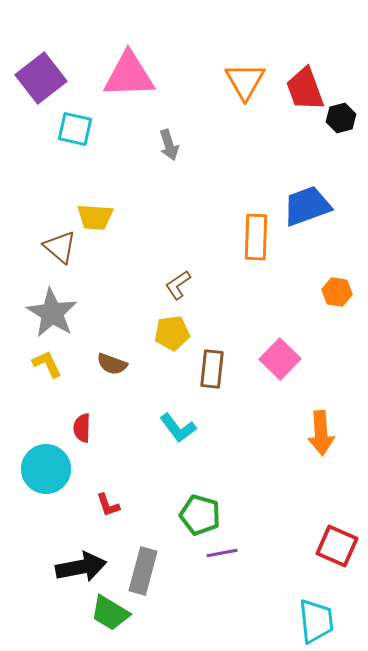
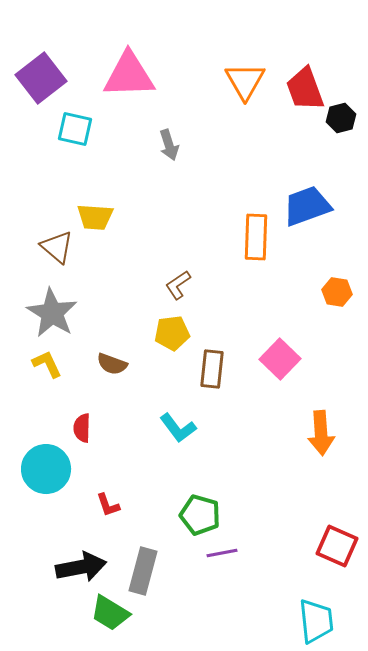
brown triangle: moved 3 px left
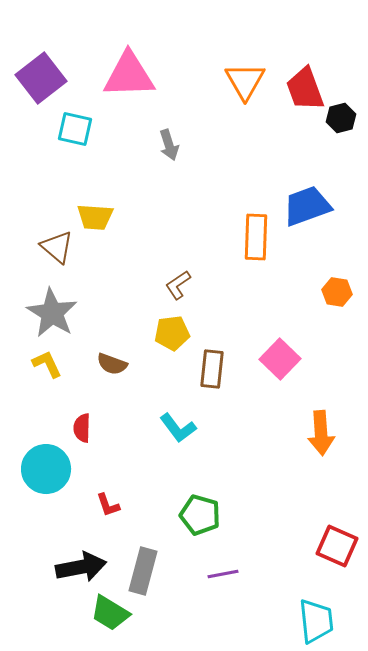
purple line: moved 1 px right, 21 px down
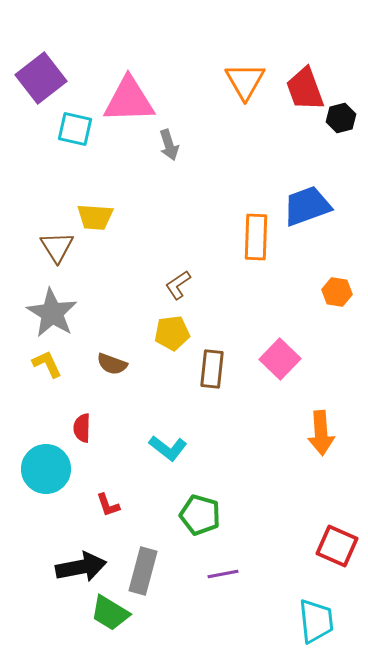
pink triangle: moved 25 px down
brown triangle: rotated 18 degrees clockwise
cyan L-shape: moved 10 px left, 20 px down; rotated 15 degrees counterclockwise
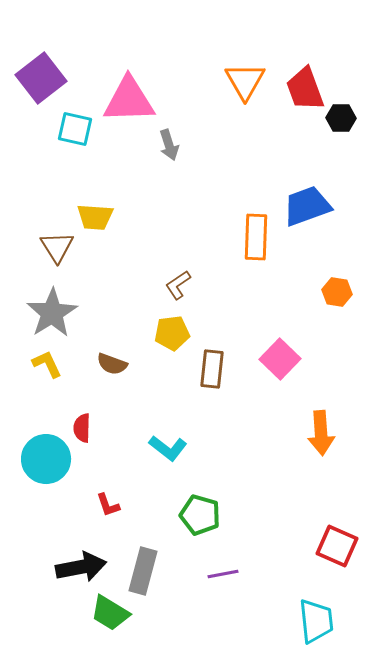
black hexagon: rotated 16 degrees clockwise
gray star: rotated 9 degrees clockwise
cyan circle: moved 10 px up
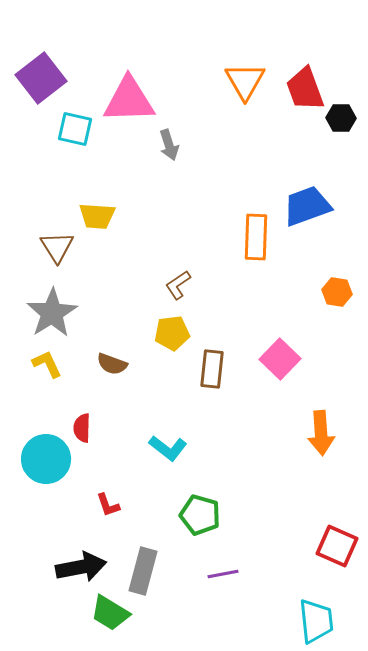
yellow trapezoid: moved 2 px right, 1 px up
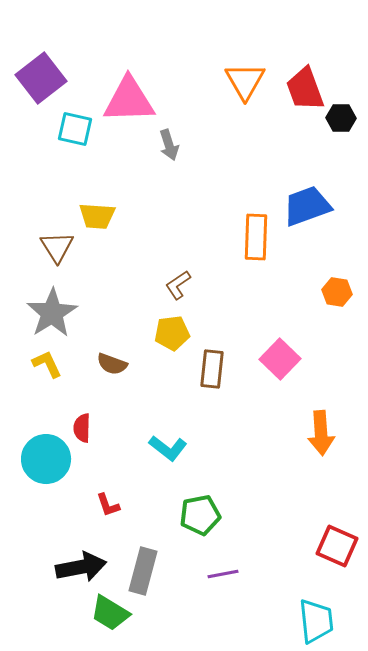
green pentagon: rotated 27 degrees counterclockwise
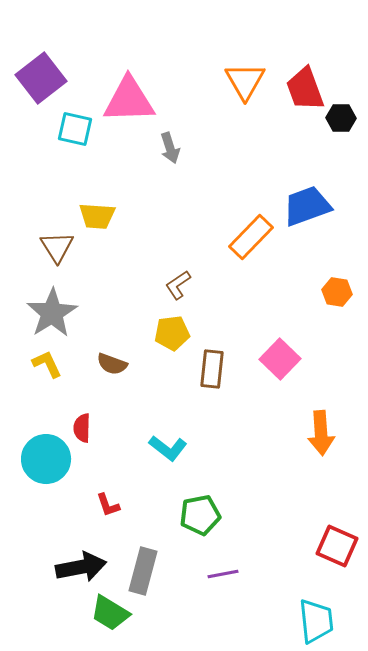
gray arrow: moved 1 px right, 3 px down
orange rectangle: moved 5 px left; rotated 42 degrees clockwise
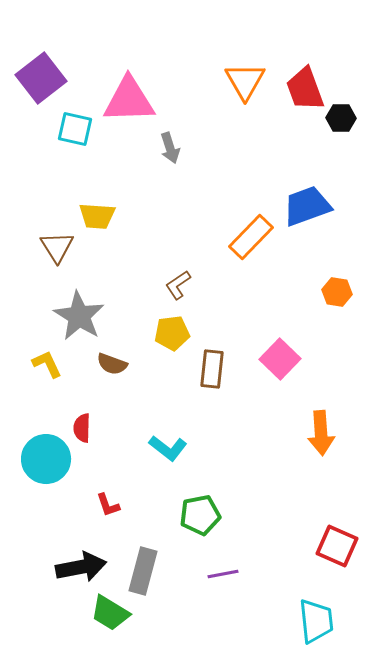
gray star: moved 27 px right, 3 px down; rotated 9 degrees counterclockwise
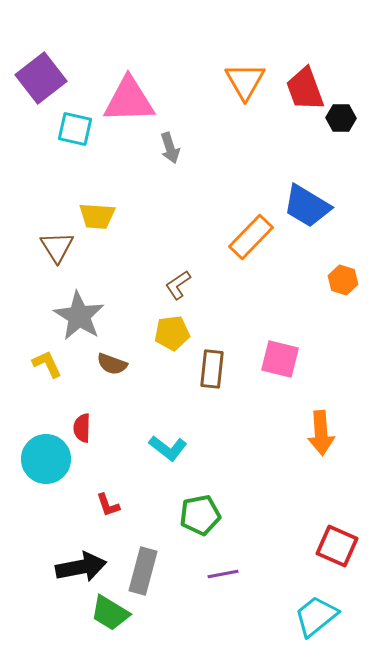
blue trapezoid: rotated 129 degrees counterclockwise
orange hexagon: moved 6 px right, 12 px up; rotated 8 degrees clockwise
pink square: rotated 30 degrees counterclockwise
cyan trapezoid: moved 5 px up; rotated 123 degrees counterclockwise
